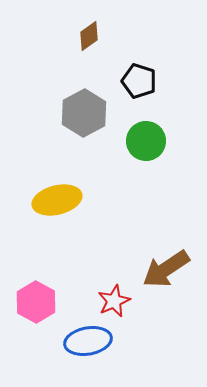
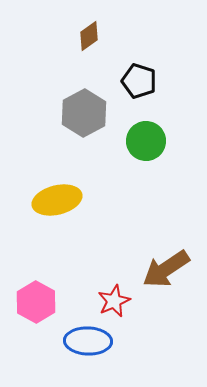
blue ellipse: rotated 12 degrees clockwise
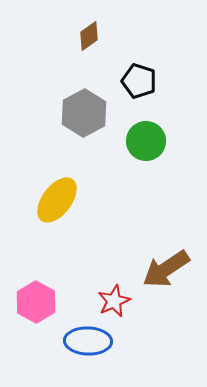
yellow ellipse: rotated 39 degrees counterclockwise
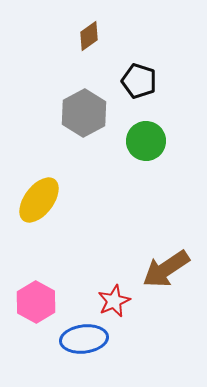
yellow ellipse: moved 18 px left
blue ellipse: moved 4 px left, 2 px up; rotated 9 degrees counterclockwise
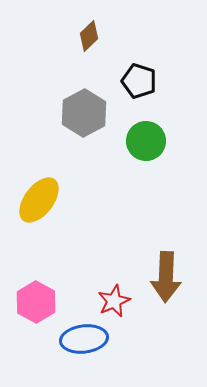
brown diamond: rotated 8 degrees counterclockwise
brown arrow: moved 8 px down; rotated 54 degrees counterclockwise
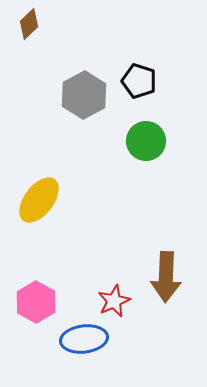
brown diamond: moved 60 px left, 12 px up
gray hexagon: moved 18 px up
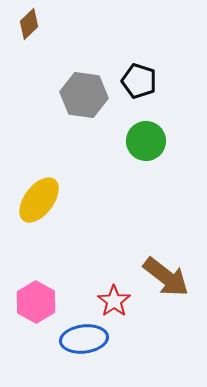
gray hexagon: rotated 24 degrees counterclockwise
brown arrow: rotated 54 degrees counterclockwise
red star: rotated 12 degrees counterclockwise
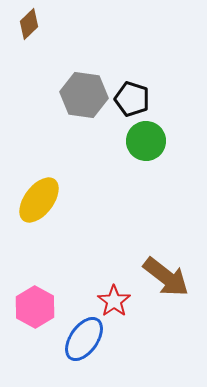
black pentagon: moved 7 px left, 18 px down
pink hexagon: moved 1 px left, 5 px down
blue ellipse: rotated 48 degrees counterclockwise
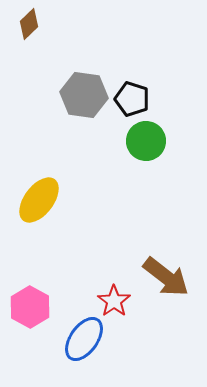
pink hexagon: moved 5 px left
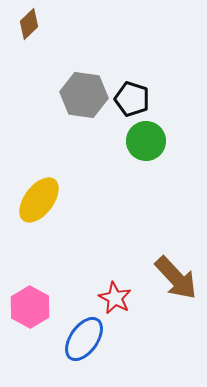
brown arrow: moved 10 px right, 1 px down; rotated 9 degrees clockwise
red star: moved 1 px right, 3 px up; rotated 8 degrees counterclockwise
